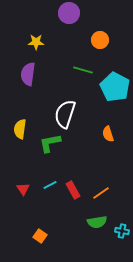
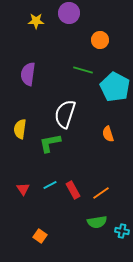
yellow star: moved 21 px up
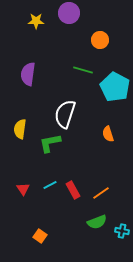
green semicircle: rotated 12 degrees counterclockwise
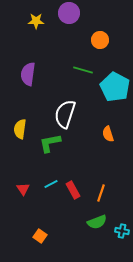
cyan line: moved 1 px right, 1 px up
orange line: rotated 36 degrees counterclockwise
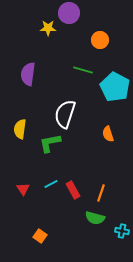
yellow star: moved 12 px right, 7 px down
green semicircle: moved 2 px left, 4 px up; rotated 36 degrees clockwise
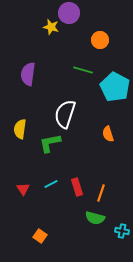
yellow star: moved 3 px right, 1 px up; rotated 14 degrees clockwise
red rectangle: moved 4 px right, 3 px up; rotated 12 degrees clockwise
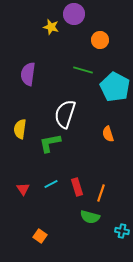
purple circle: moved 5 px right, 1 px down
green semicircle: moved 5 px left, 1 px up
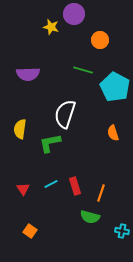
purple semicircle: rotated 100 degrees counterclockwise
orange semicircle: moved 5 px right, 1 px up
red rectangle: moved 2 px left, 1 px up
orange square: moved 10 px left, 5 px up
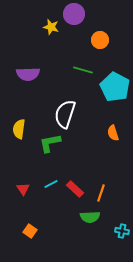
yellow semicircle: moved 1 px left
red rectangle: moved 3 px down; rotated 30 degrees counterclockwise
green semicircle: rotated 18 degrees counterclockwise
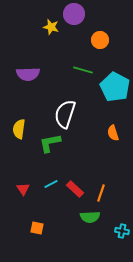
orange square: moved 7 px right, 3 px up; rotated 24 degrees counterclockwise
